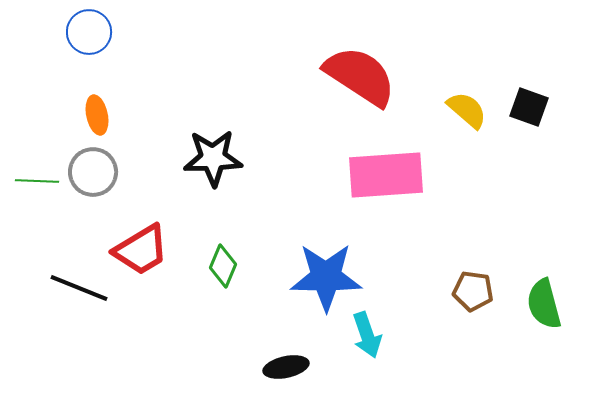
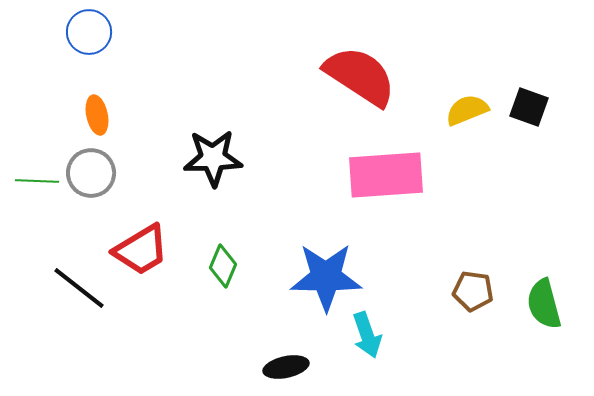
yellow semicircle: rotated 63 degrees counterclockwise
gray circle: moved 2 px left, 1 px down
black line: rotated 16 degrees clockwise
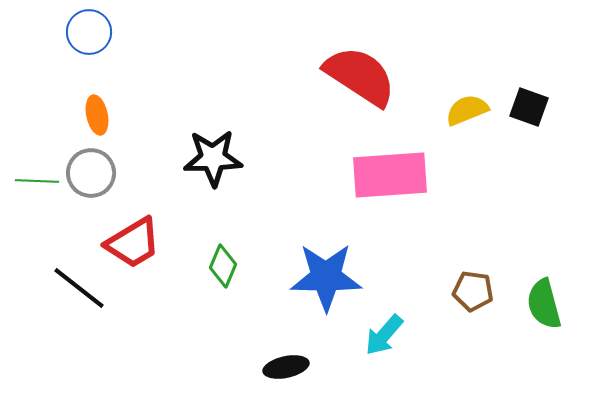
pink rectangle: moved 4 px right
red trapezoid: moved 8 px left, 7 px up
cyan arrow: moved 17 px right; rotated 60 degrees clockwise
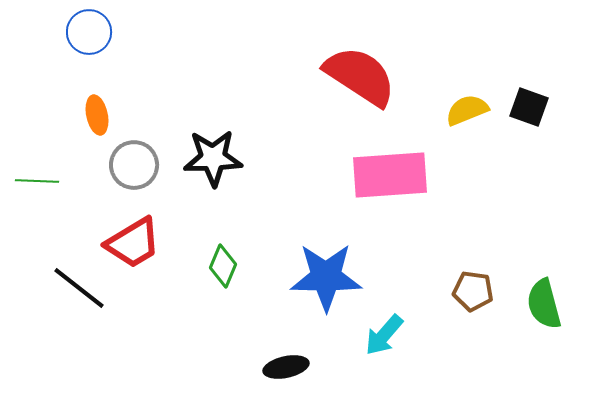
gray circle: moved 43 px right, 8 px up
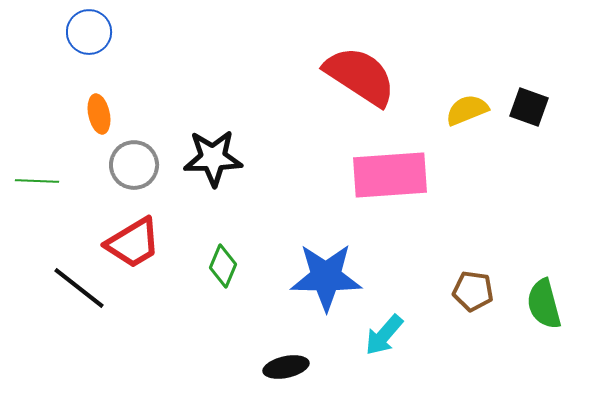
orange ellipse: moved 2 px right, 1 px up
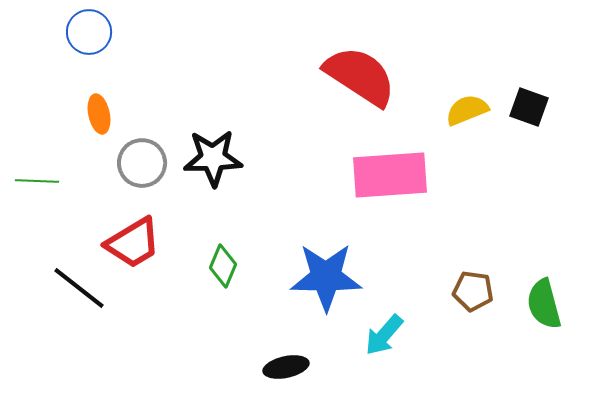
gray circle: moved 8 px right, 2 px up
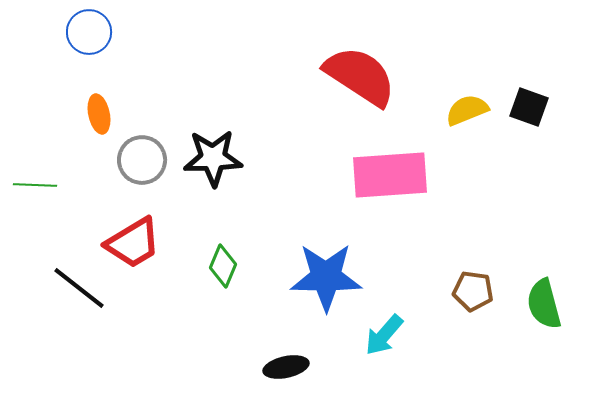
gray circle: moved 3 px up
green line: moved 2 px left, 4 px down
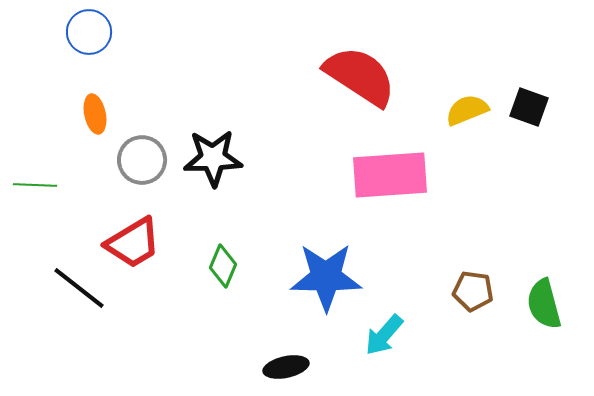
orange ellipse: moved 4 px left
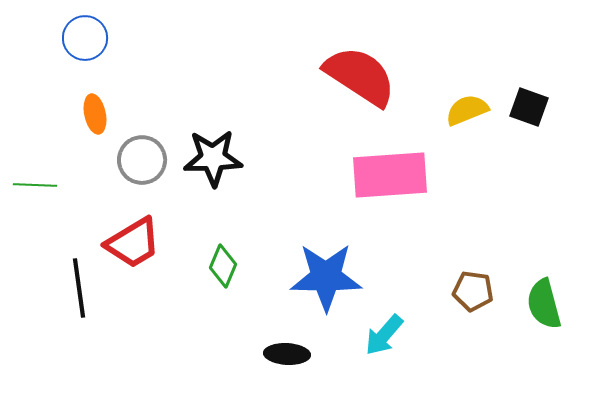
blue circle: moved 4 px left, 6 px down
black line: rotated 44 degrees clockwise
black ellipse: moved 1 px right, 13 px up; rotated 15 degrees clockwise
